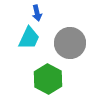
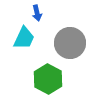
cyan trapezoid: moved 5 px left
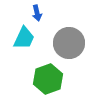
gray circle: moved 1 px left
green hexagon: rotated 12 degrees clockwise
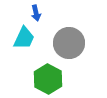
blue arrow: moved 1 px left
green hexagon: rotated 12 degrees counterclockwise
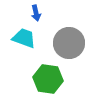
cyan trapezoid: rotated 95 degrees counterclockwise
green hexagon: rotated 20 degrees counterclockwise
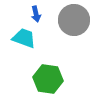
blue arrow: moved 1 px down
gray circle: moved 5 px right, 23 px up
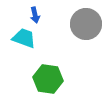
blue arrow: moved 1 px left, 1 px down
gray circle: moved 12 px right, 4 px down
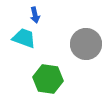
gray circle: moved 20 px down
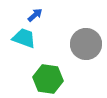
blue arrow: rotated 119 degrees counterclockwise
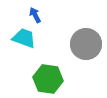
blue arrow: rotated 77 degrees counterclockwise
